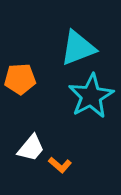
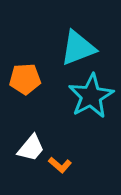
orange pentagon: moved 5 px right
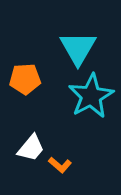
cyan triangle: rotated 39 degrees counterclockwise
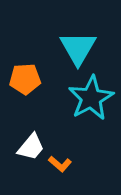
cyan star: moved 2 px down
white trapezoid: moved 1 px up
orange L-shape: moved 1 px up
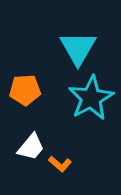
orange pentagon: moved 11 px down
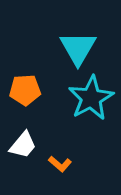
white trapezoid: moved 8 px left, 2 px up
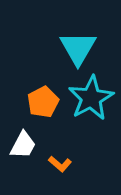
orange pentagon: moved 18 px right, 12 px down; rotated 24 degrees counterclockwise
white trapezoid: rotated 12 degrees counterclockwise
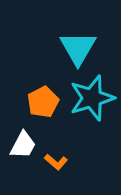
cyan star: moved 1 px right; rotated 12 degrees clockwise
orange L-shape: moved 4 px left, 2 px up
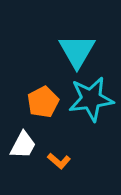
cyan triangle: moved 1 px left, 3 px down
cyan star: moved 1 px left, 1 px down; rotated 9 degrees clockwise
orange L-shape: moved 3 px right, 1 px up
